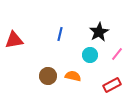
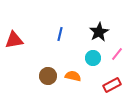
cyan circle: moved 3 px right, 3 px down
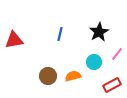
cyan circle: moved 1 px right, 4 px down
orange semicircle: rotated 28 degrees counterclockwise
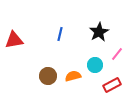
cyan circle: moved 1 px right, 3 px down
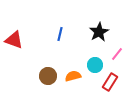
red triangle: rotated 30 degrees clockwise
red rectangle: moved 2 px left, 3 px up; rotated 30 degrees counterclockwise
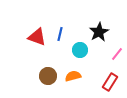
red triangle: moved 23 px right, 3 px up
cyan circle: moved 15 px left, 15 px up
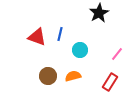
black star: moved 19 px up
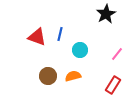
black star: moved 7 px right, 1 px down
red rectangle: moved 3 px right, 3 px down
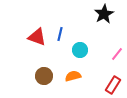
black star: moved 2 px left
brown circle: moved 4 px left
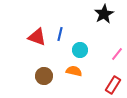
orange semicircle: moved 1 px right, 5 px up; rotated 28 degrees clockwise
